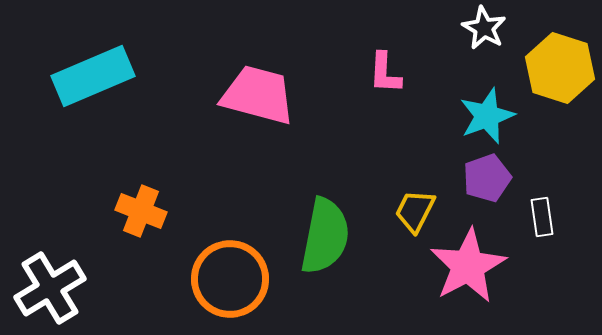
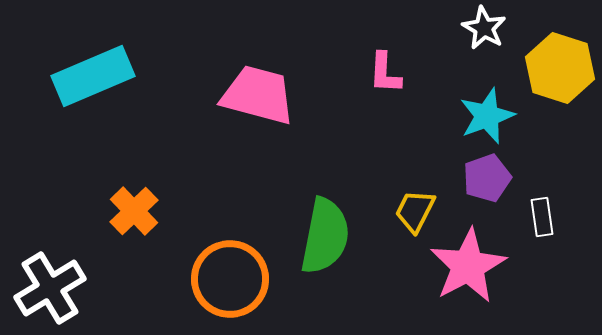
orange cross: moved 7 px left; rotated 24 degrees clockwise
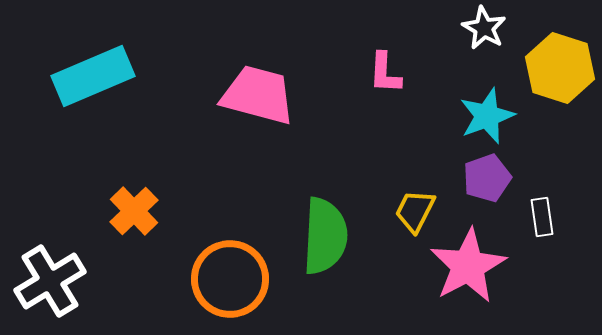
green semicircle: rotated 8 degrees counterclockwise
white cross: moved 7 px up
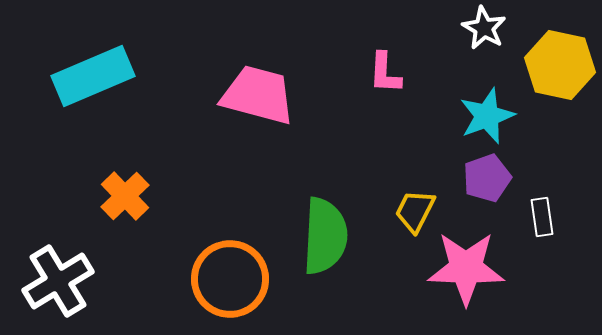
yellow hexagon: moved 3 px up; rotated 6 degrees counterclockwise
orange cross: moved 9 px left, 15 px up
pink star: moved 2 px left, 2 px down; rotated 30 degrees clockwise
white cross: moved 8 px right
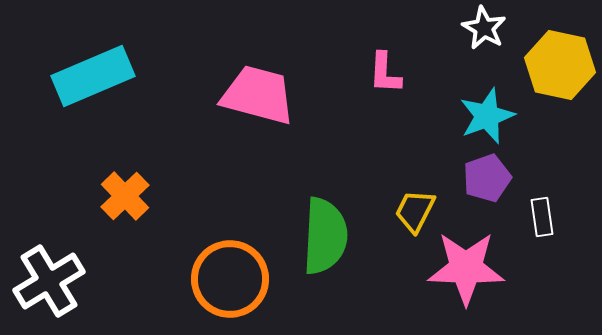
white cross: moved 9 px left
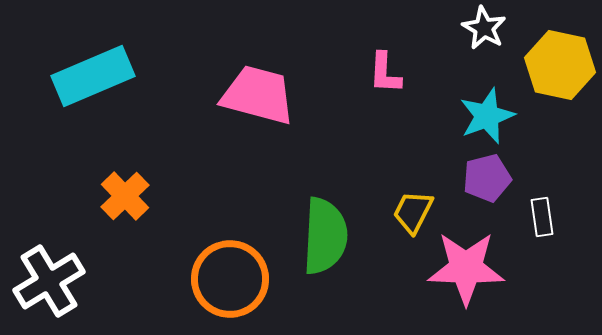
purple pentagon: rotated 6 degrees clockwise
yellow trapezoid: moved 2 px left, 1 px down
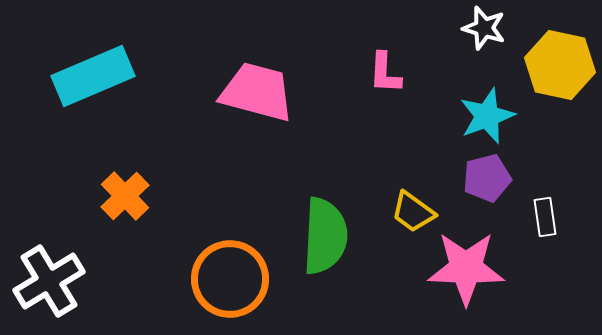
white star: rotated 12 degrees counterclockwise
pink trapezoid: moved 1 px left, 3 px up
yellow trapezoid: rotated 81 degrees counterclockwise
white rectangle: moved 3 px right
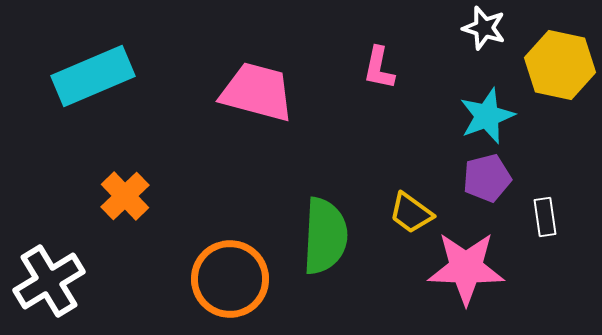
pink L-shape: moved 6 px left, 5 px up; rotated 9 degrees clockwise
yellow trapezoid: moved 2 px left, 1 px down
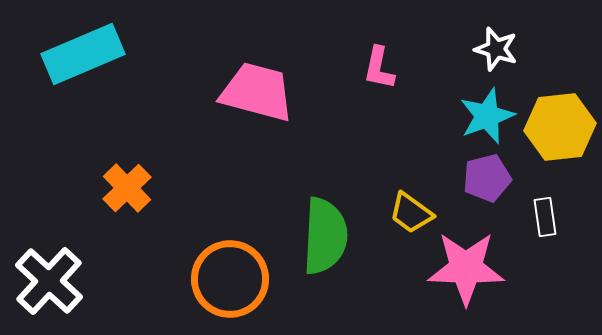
white star: moved 12 px right, 21 px down
yellow hexagon: moved 62 px down; rotated 18 degrees counterclockwise
cyan rectangle: moved 10 px left, 22 px up
orange cross: moved 2 px right, 8 px up
white cross: rotated 16 degrees counterclockwise
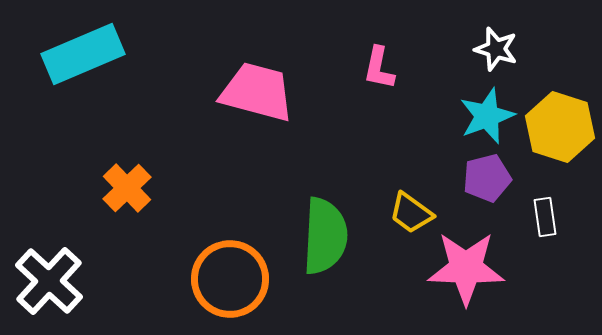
yellow hexagon: rotated 24 degrees clockwise
